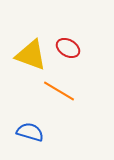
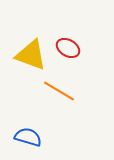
blue semicircle: moved 2 px left, 5 px down
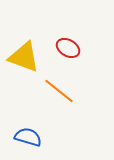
yellow triangle: moved 7 px left, 2 px down
orange line: rotated 8 degrees clockwise
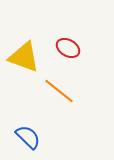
blue semicircle: rotated 28 degrees clockwise
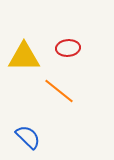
red ellipse: rotated 35 degrees counterclockwise
yellow triangle: rotated 20 degrees counterclockwise
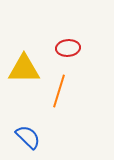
yellow triangle: moved 12 px down
orange line: rotated 68 degrees clockwise
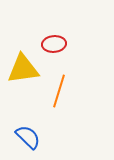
red ellipse: moved 14 px left, 4 px up
yellow triangle: moved 1 px left; rotated 8 degrees counterclockwise
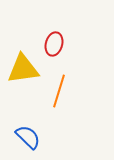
red ellipse: rotated 70 degrees counterclockwise
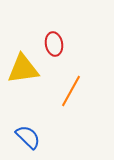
red ellipse: rotated 25 degrees counterclockwise
orange line: moved 12 px right; rotated 12 degrees clockwise
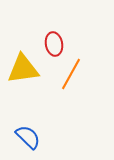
orange line: moved 17 px up
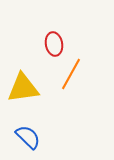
yellow triangle: moved 19 px down
